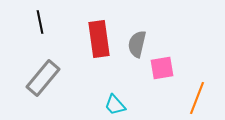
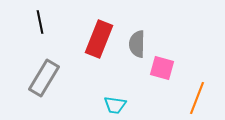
red rectangle: rotated 30 degrees clockwise
gray semicircle: rotated 12 degrees counterclockwise
pink square: rotated 25 degrees clockwise
gray rectangle: moved 1 px right; rotated 9 degrees counterclockwise
cyan trapezoid: rotated 40 degrees counterclockwise
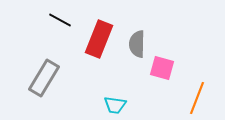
black line: moved 20 px right, 2 px up; rotated 50 degrees counterclockwise
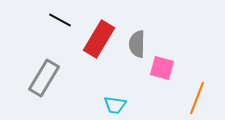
red rectangle: rotated 9 degrees clockwise
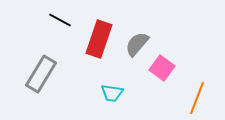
red rectangle: rotated 12 degrees counterclockwise
gray semicircle: rotated 40 degrees clockwise
pink square: rotated 20 degrees clockwise
gray rectangle: moved 3 px left, 4 px up
cyan trapezoid: moved 3 px left, 12 px up
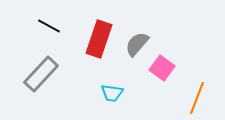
black line: moved 11 px left, 6 px down
gray rectangle: rotated 12 degrees clockwise
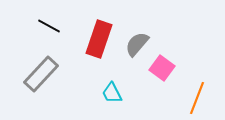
cyan trapezoid: rotated 55 degrees clockwise
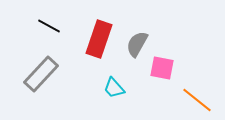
gray semicircle: rotated 12 degrees counterclockwise
pink square: rotated 25 degrees counterclockwise
cyan trapezoid: moved 2 px right, 5 px up; rotated 15 degrees counterclockwise
orange line: moved 2 px down; rotated 72 degrees counterclockwise
